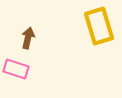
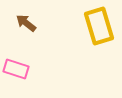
brown arrow: moved 2 px left, 15 px up; rotated 65 degrees counterclockwise
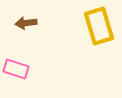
brown arrow: rotated 45 degrees counterclockwise
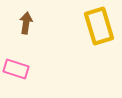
brown arrow: rotated 105 degrees clockwise
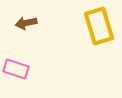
brown arrow: rotated 110 degrees counterclockwise
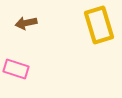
yellow rectangle: moved 1 px up
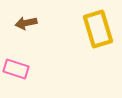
yellow rectangle: moved 1 px left, 4 px down
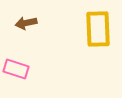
yellow rectangle: rotated 15 degrees clockwise
